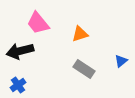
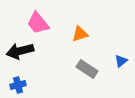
gray rectangle: moved 3 px right
blue cross: rotated 21 degrees clockwise
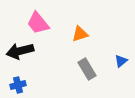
gray rectangle: rotated 25 degrees clockwise
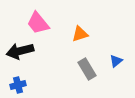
blue triangle: moved 5 px left
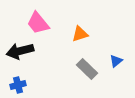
gray rectangle: rotated 15 degrees counterclockwise
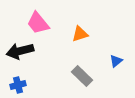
gray rectangle: moved 5 px left, 7 px down
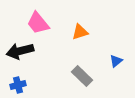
orange triangle: moved 2 px up
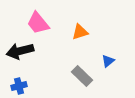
blue triangle: moved 8 px left
blue cross: moved 1 px right, 1 px down
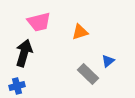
pink trapezoid: moved 1 px right, 1 px up; rotated 65 degrees counterclockwise
black arrow: moved 4 px right, 2 px down; rotated 120 degrees clockwise
gray rectangle: moved 6 px right, 2 px up
blue cross: moved 2 px left
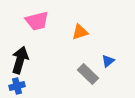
pink trapezoid: moved 2 px left, 1 px up
black arrow: moved 4 px left, 7 px down
